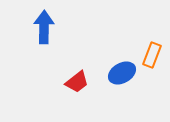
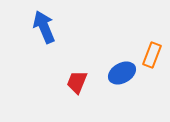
blue arrow: rotated 24 degrees counterclockwise
red trapezoid: rotated 150 degrees clockwise
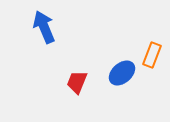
blue ellipse: rotated 12 degrees counterclockwise
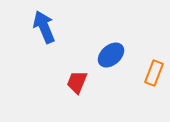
orange rectangle: moved 2 px right, 18 px down
blue ellipse: moved 11 px left, 18 px up
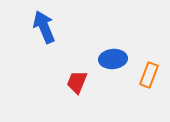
blue ellipse: moved 2 px right, 4 px down; rotated 36 degrees clockwise
orange rectangle: moved 5 px left, 2 px down
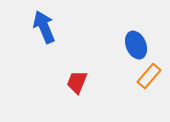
blue ellipse: moved 23 px right, 14 px up; rotated 72 degrees clockwise
orange rectangle: moved 1 px down; rotated 20 degrees clockwise
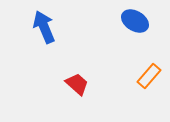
blue ellipse: moved 1 px left, 24 px up; rotated 36 degrees counterclockwise
red trapezoid: moved 2 px down; rotated 110 degrees clockwise
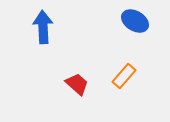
blue arrow: moved 1 px left; rotated 20 degrees clockwise
orange rectangle: moved 25 px left
